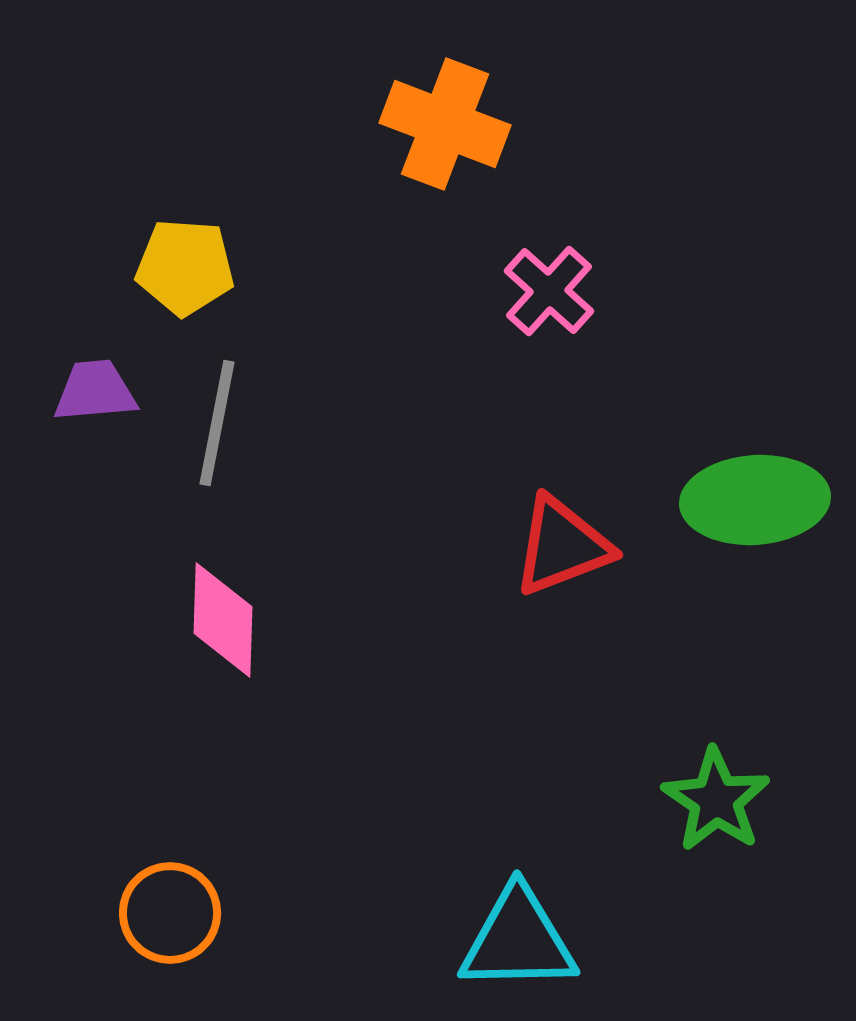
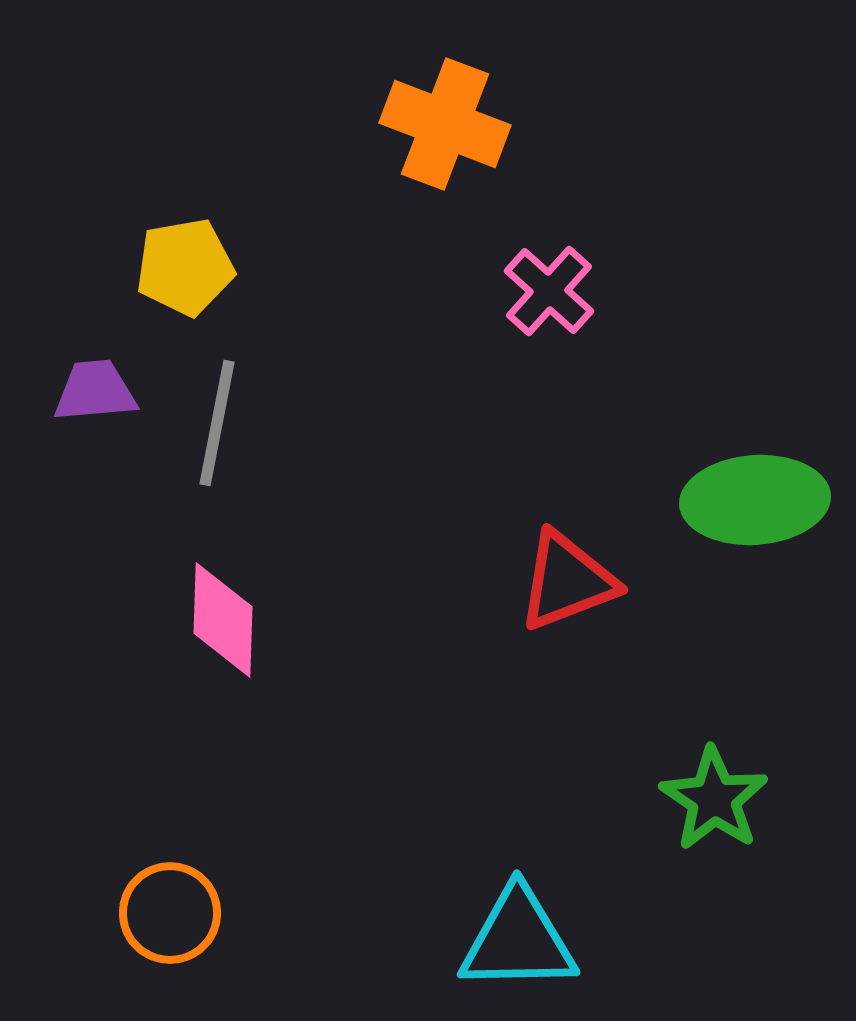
yellow pentagon: rotated 14 degrees counterclockwise
red triangle: moved 5 px right, 35 px down
green star: moved 2 px left, 1 px up
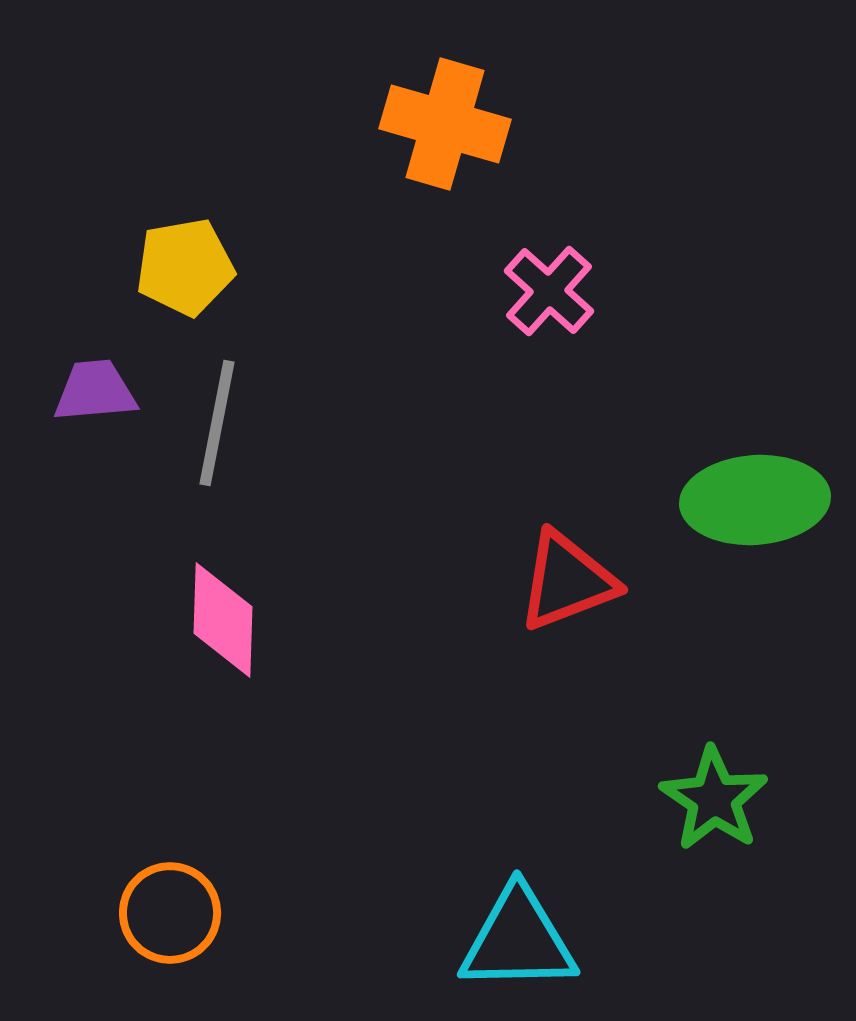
orange cross: rotated 5 degrees counterclockwise
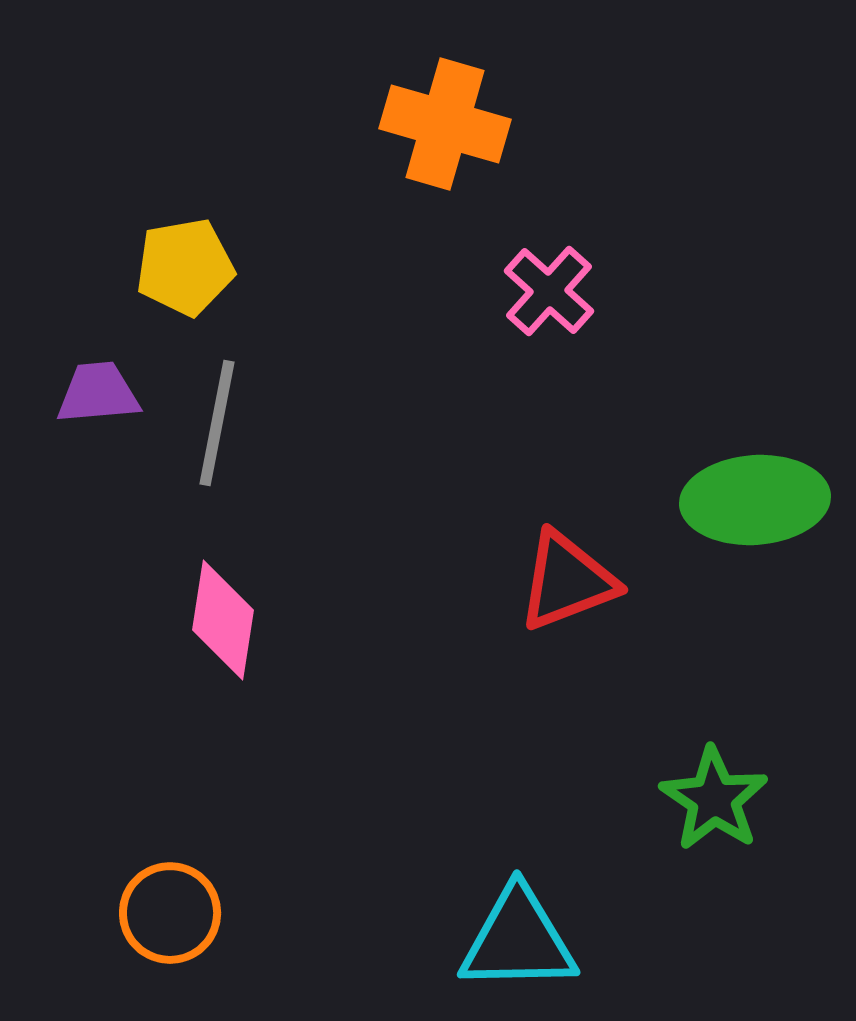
purple trapezoid: moved 3 px right, 2 px down
pink diamond: rotated 7 degrees clockwise
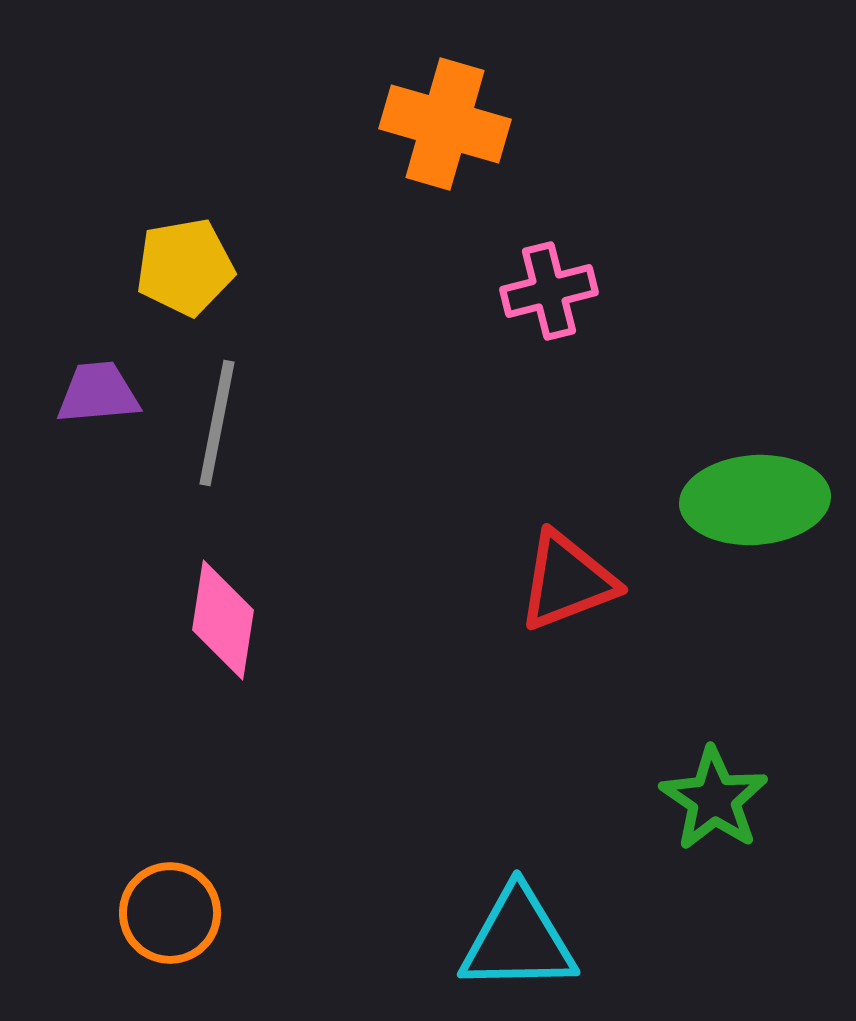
pink cross: rotated 34 degrees clockwise
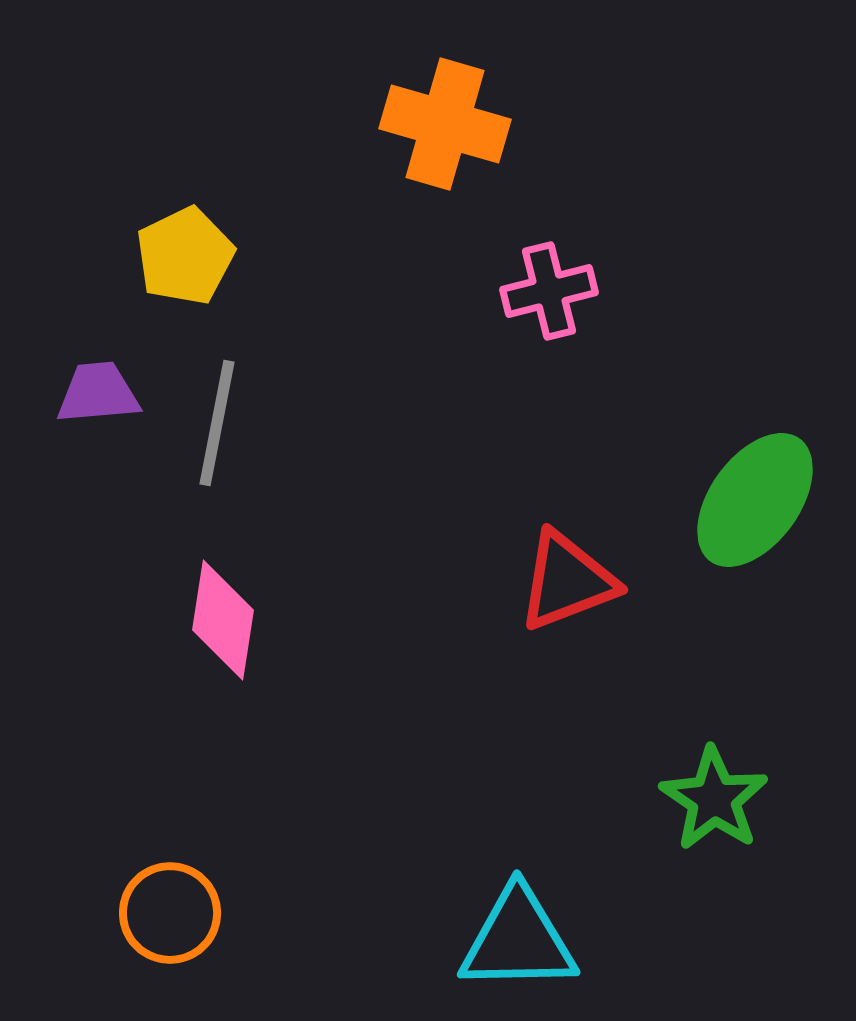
yellow pentagon: moved 11 px up; rotated 16 degrees counterclockwise
green ellipse: rotated 50 degrees counterclockwise
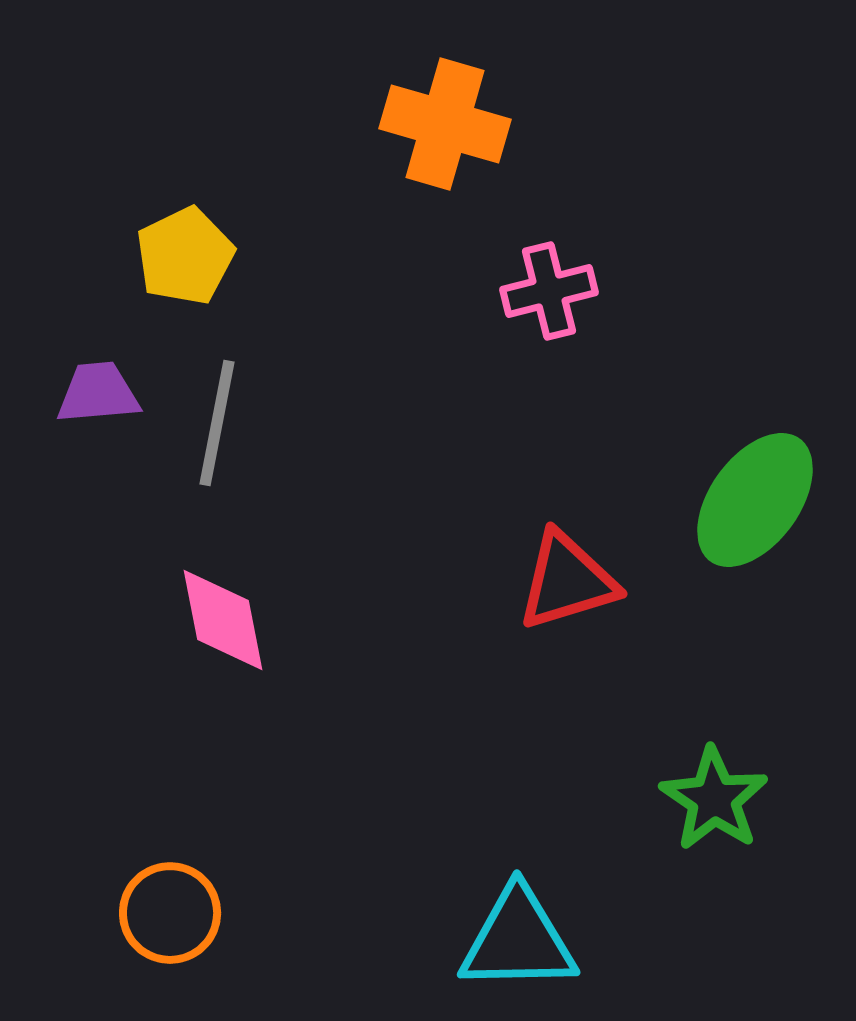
red triangle: rotated 4 degrees clockwise
pink diamond: rotated 20 degrees counterclockwise
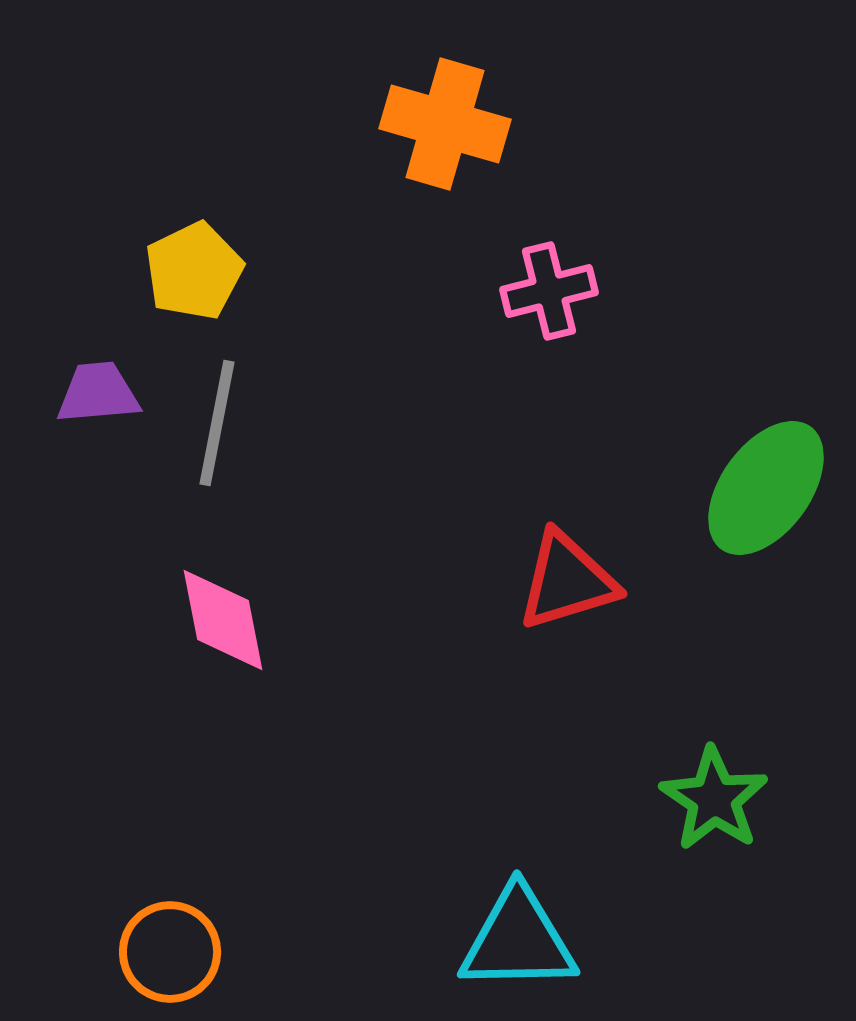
yellow pentagon: moved 9 px right, 15 px down
green ellipse: moved 11 px right, 12 px up
orange circle: moved 39 px down
